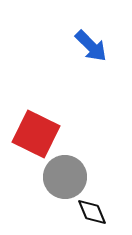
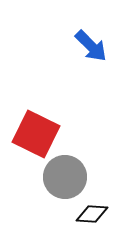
black diamond: moved 2 px down; rotated 64 degrees counterclockwise
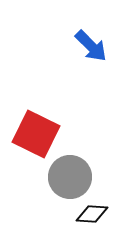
gray circle: moved 5 px right
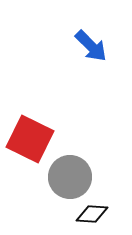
red square: moved 6 px left, 5 px down
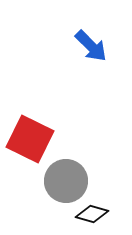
gray circle: moved 4 px left, 4 px down
black diamond: rotated 12 degrees clockwise
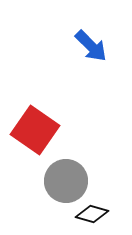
red square: moved 5 px right, 9 px up; rotated 9 degrees clockwise
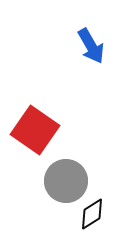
blue arrow: rotated 15 degrees clockwise
black diamond: rotated 48 degrees counterclockwise
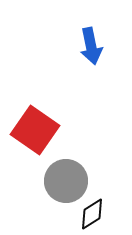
blue arrow: rotated 18 degrees clockwise
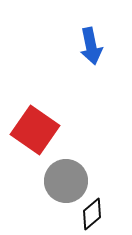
black diamond: rotated 8 degrees counterclockwise
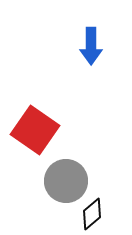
blue arrow: rotated 12 degrees clockwise
